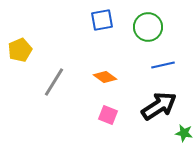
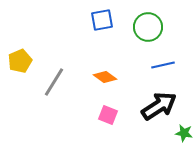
yellow pentagon: moved 11 px down
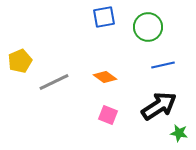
blue square: moved 2 px right, 3 px up
gray line: rotated 32 degrees clockwise
green star: moved 5 px left
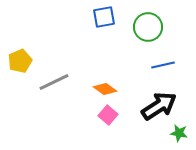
orange diamond: moved 12 px down
pink square: rotated 18 degrees clockwise
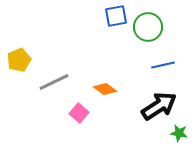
blue square: moved 12 px right, 1 px up
yellow pentagon: moved 1 px left, 1 px up
pink square: moved 29 px left, 2 px up
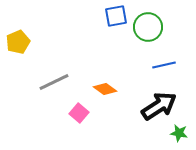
yellow pentagon: moved 1 px left, 18 px up
blue line: moved 1 px right
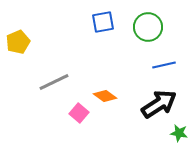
blue square: moved 13 px left, 6 px down
orange diamond: moved 7 px down
black arrow: moved 2 px up
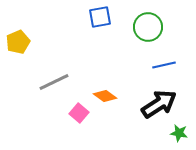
blue square: moved 3 px left, 5 px up
